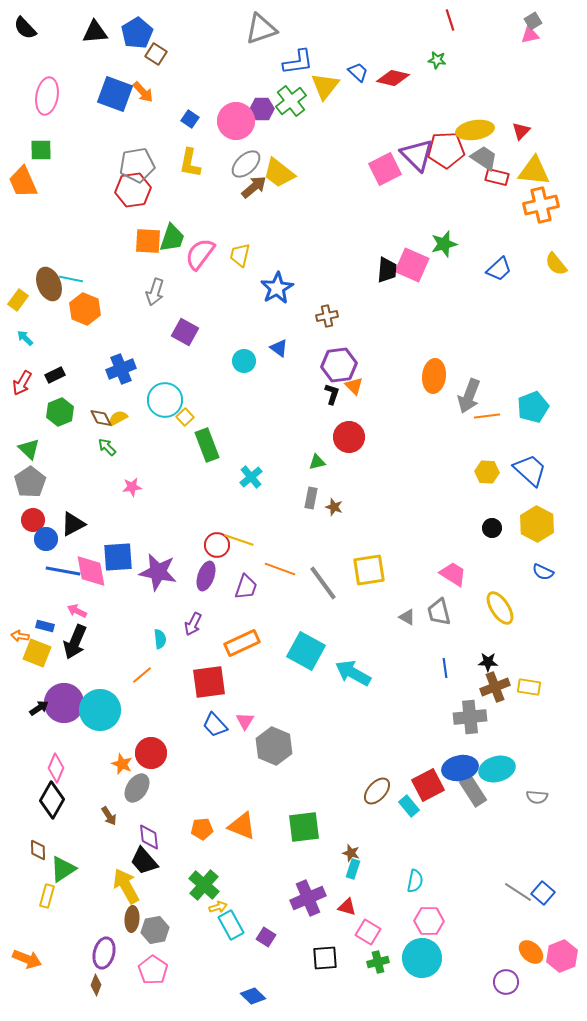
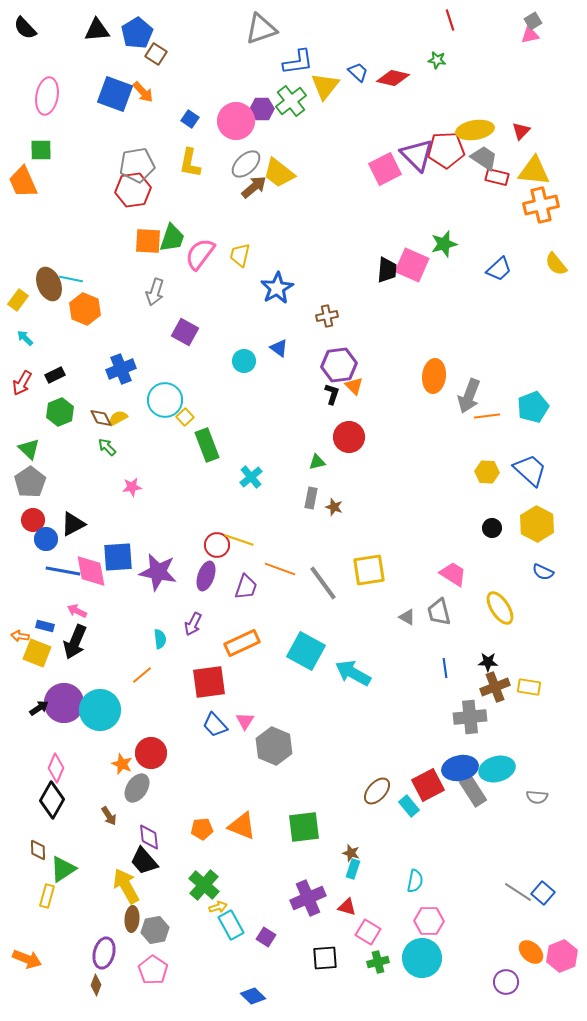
black triangle at (95, 32): moved 2 px right, 2 px up
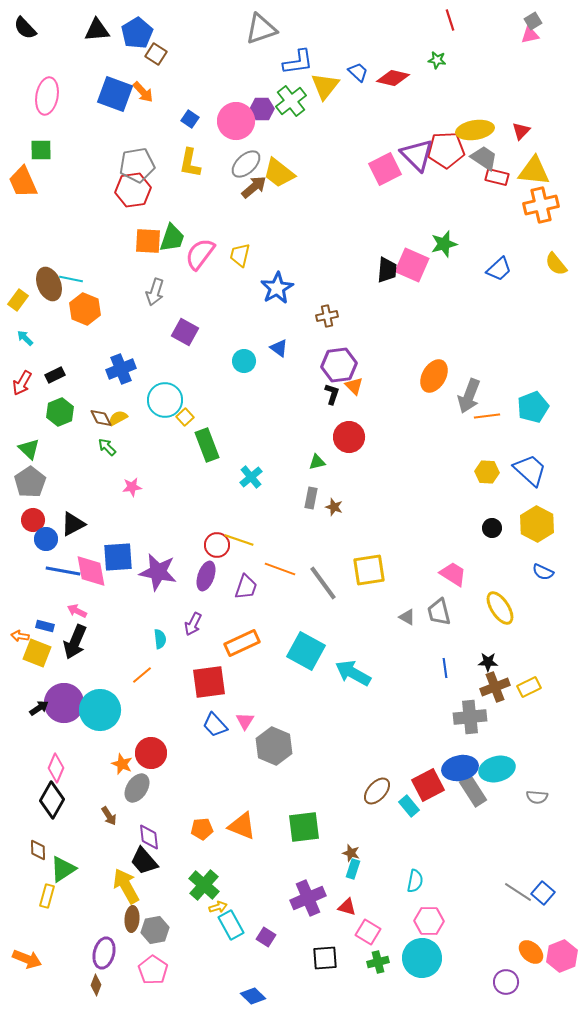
orange ellipse at (434, 376): rotated 24 degrees clockwise
yellow rectangle at (529, 687): rotated 35 degrees counterclockwise
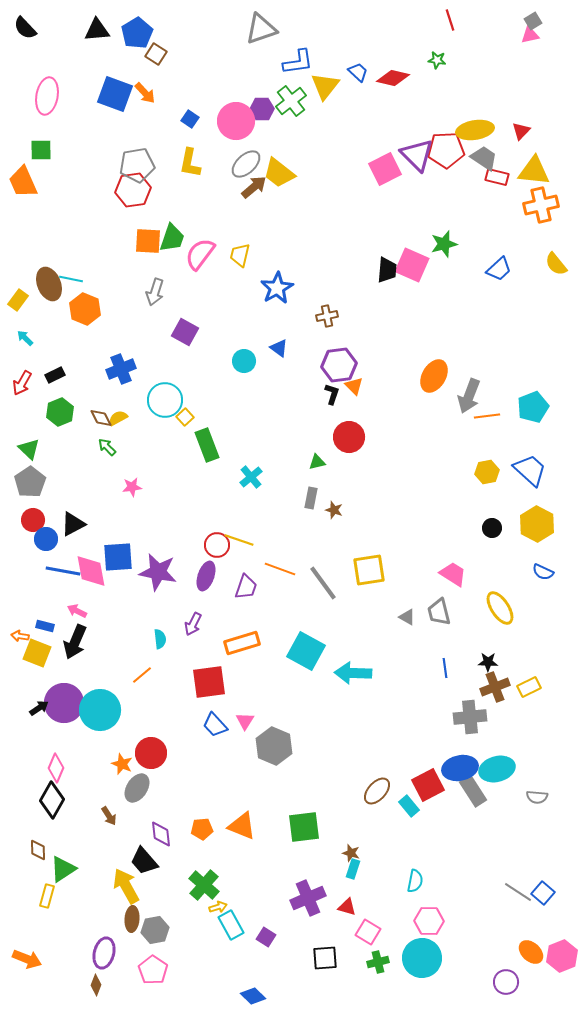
orange arrow at (143, 92): moved 2 px right, 1 px down
yellow hexagon at (487, 472): rotated 15 degrees counterclockwise
brown star at (334, 507): moved 3 px down
orange rectangle at (242, 643): rotated 8 degrees clockwise
cyan arrow at (353, 673): rotated 27 degrees counterclockwise
purple diamond at (149, 837): moved 12 px right, 3 px up
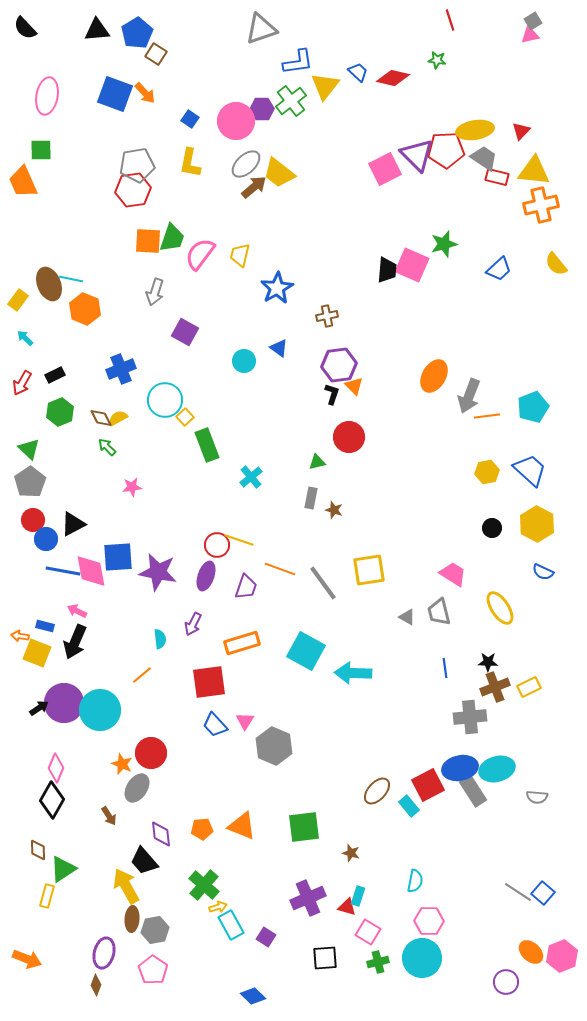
cyan rectangle at (353, 869): moved 5 px right, 27 px down
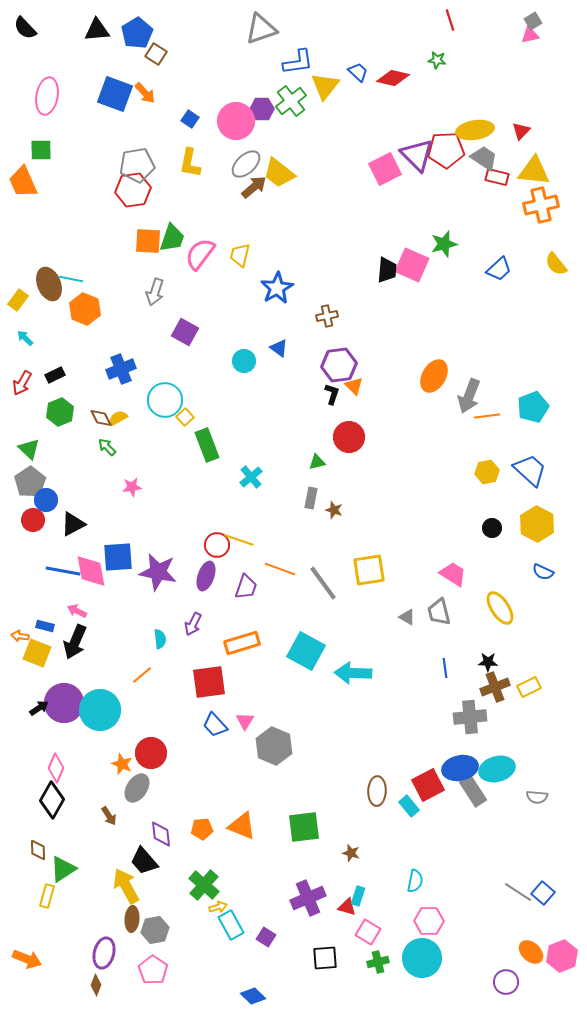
blue circle at (46, 539): moved 39 px up
brown ellipse at (377, 791): rotated 40 degrees counterclockwise
